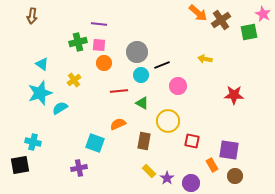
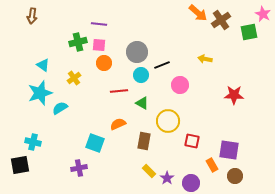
cyan triangle: moved 1 px right, 1 px down
yellow cross: moved 2 px up
pink circle: moved 2 px right, 1 px up
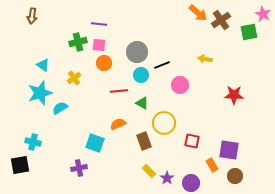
yellow circle: moved 4 px left, 2 px down
brown rectangle: rotated 30 degrees counterclockwise
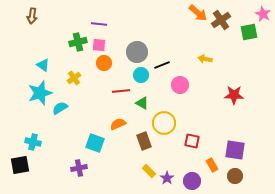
red line: moved 2 px right
purple square: moved 6 px right
purple circle: moved 1 px right, 2 px up
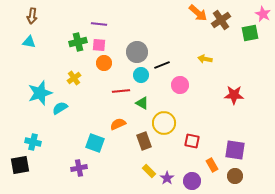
green square: moved 1 px right, 1 px down
cyan triangle: moved 14 px left, 23 px up; rotated 24 degrees counterclockwise
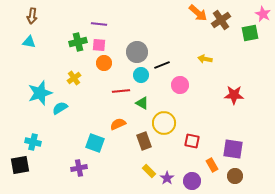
purple square: moved 2 px left, 1 px up
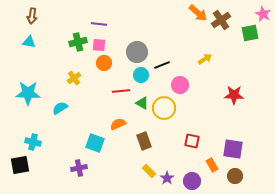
yellow arrow: rotated 136 degrees clockwise
cyan star: moved 12 px left; rotated 20 degrees clockwise
yellow circle: moved 15 px up
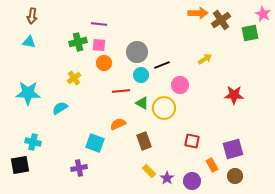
orange arrow: rotated 42 degrees counterclockwise
purple square: rotated 25 degrees counterclockwise
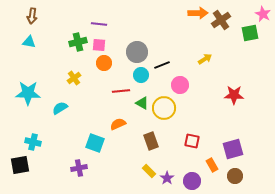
brown rectangle: moved 7 px right
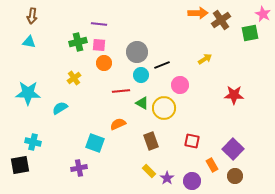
purple square: rotated 30 degrees counterclockwise
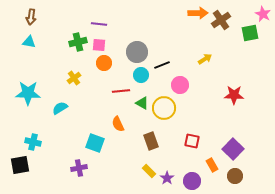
brown arrow: moved 1 px left, 1 px down
orange semicircle: rotated 91 degrees counterclockwise
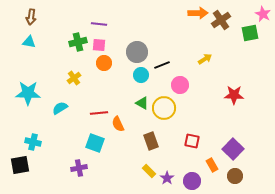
red line: moved 22 px left, 22 px down
